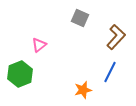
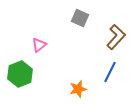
orange star: moved 5 px left, 1 px up
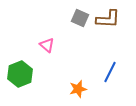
brown L-shape: moved 8 px left, 18 px up; rotated 50 degrees clockwise
pink triangle: moved 8 px right; rotated 42 degrees counterclockwise
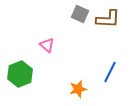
gray square: moved 4 px up
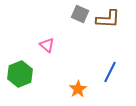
orange star: rotated 18 degrees counterclockwise
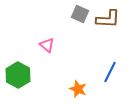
green hexagon: moved 2 px left, 1 px down; rotated 10 degrees counterclockwise
orange star: rotated 18 degrees counterclockwise
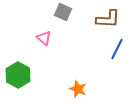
gray square: moved 17 px left, 2 px up
pink triangle: moved 3 px left, 7 px up
blue line: moved 7 px right, 23 px up
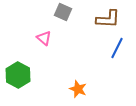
blue line: moved 1 px up
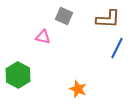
gray square: moved 1 px right, 4 px down
pink triangle: moved 1 px left, 1 px up; rotated 28 degrees counterclockwise
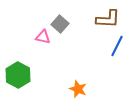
gray square: moved 4 px left, 8 px down; rotated 18 degrees clockwise
blue line: moved 2 px up
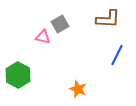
gray square: rotated 18 degrees clockwise
blue line: moved 9 px down
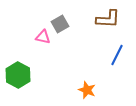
orange star: moved 9 px right, 1 px down
